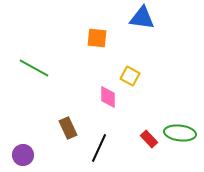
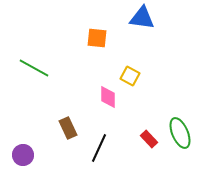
green ellipse: rotated 60 degrees clockwise
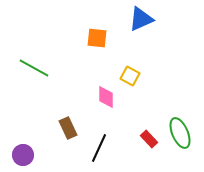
blue triangle: moved 1 px left, 1 px down; rotated 32 degrees counterclockwise
pink diamond: moved 2 px left
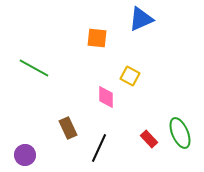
purple circle: moved 2 px right
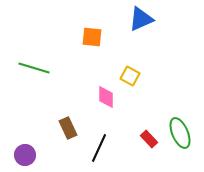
orange square: moved 5 px left, 1 px up
green line: rotated 12 degrees counterclockwise
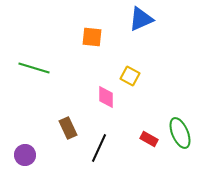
red rectangle: rotated 18 degrees counterclockwise
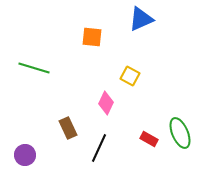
pink diamond: moved 6 px down; rotated 25 degrees clockwise
